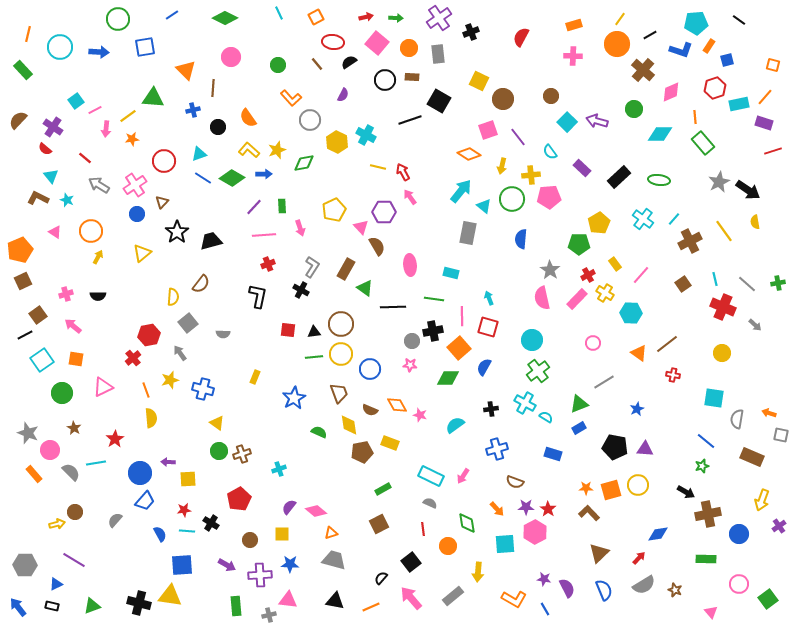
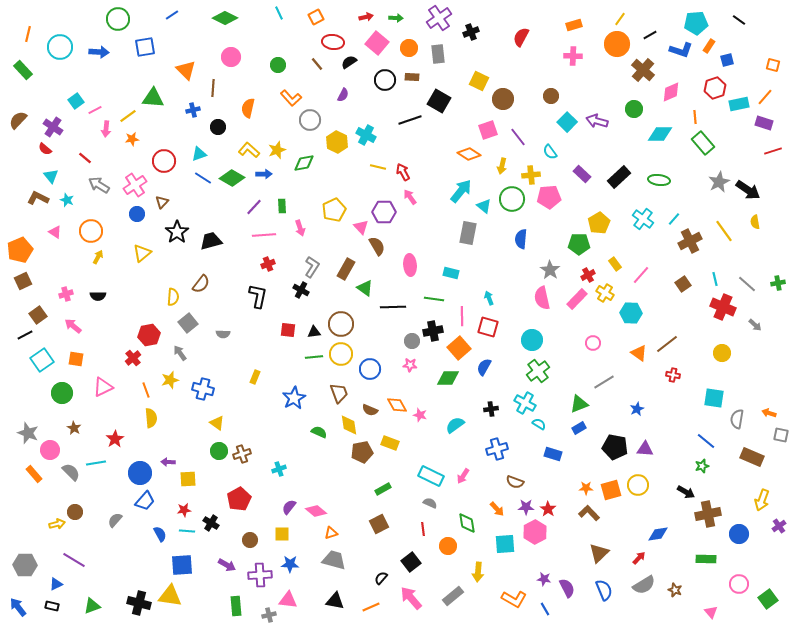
orange semicircle at (248, 118): moved 10 px up; rotated 48 degrees clockwise
purple rectangle at (582, 168): moved 6 px down
cyan semicircle at (546, 417): moved 7 px left, 7 px down
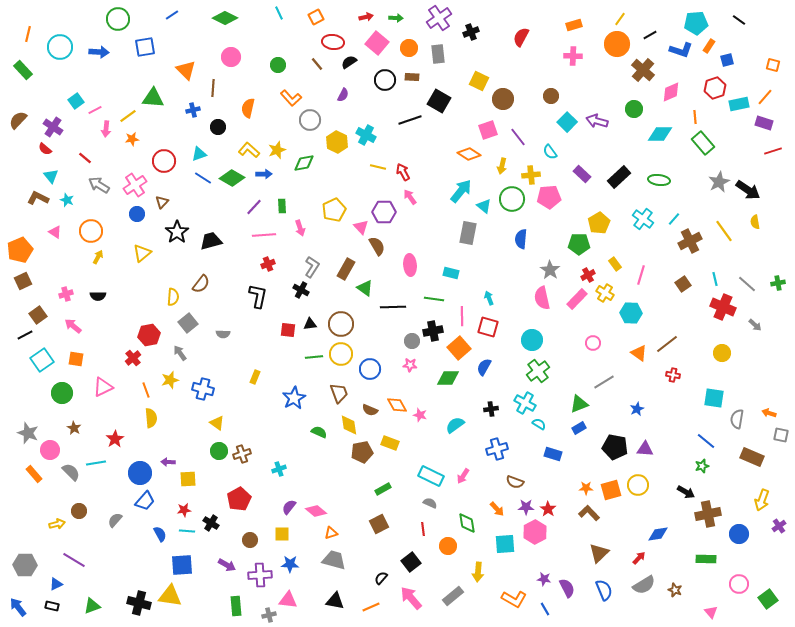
pink line at (641, 275): rotated 24 degrees counterclockwise
black triangle at (314, 332): moved 4 px left, 8 px up
brown circle at (75, 512): moved 4 px right, 1 px up
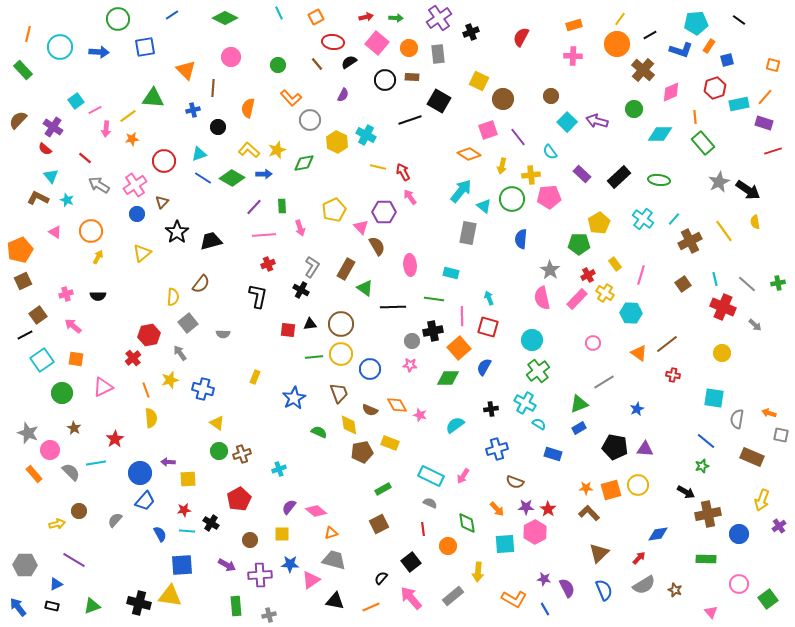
pink triangle at (288, 600): moved 23 px right, 20 px up; rotated 42 degrees counterclockwise
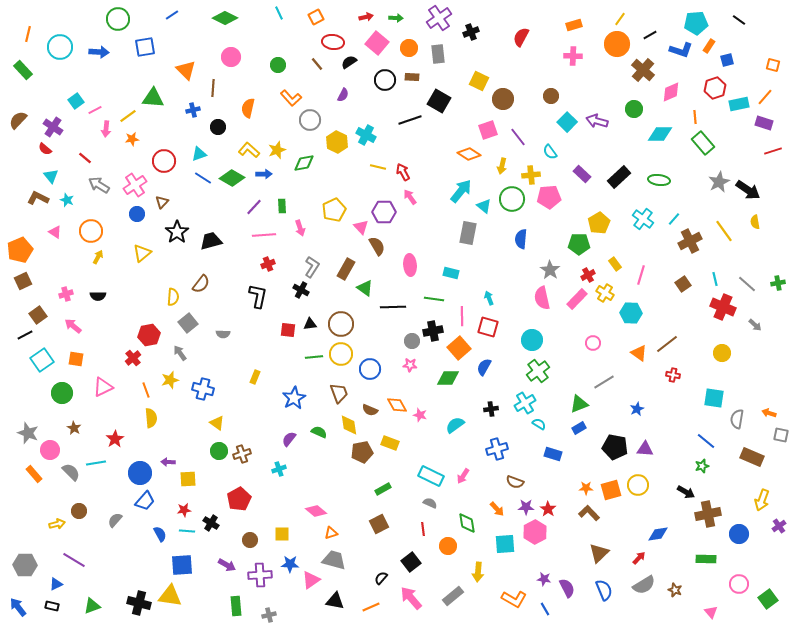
cyan cross at (525, 403): rotated 30 degrees clockwise
purple semicircle at (289, 507): moved 68 px up
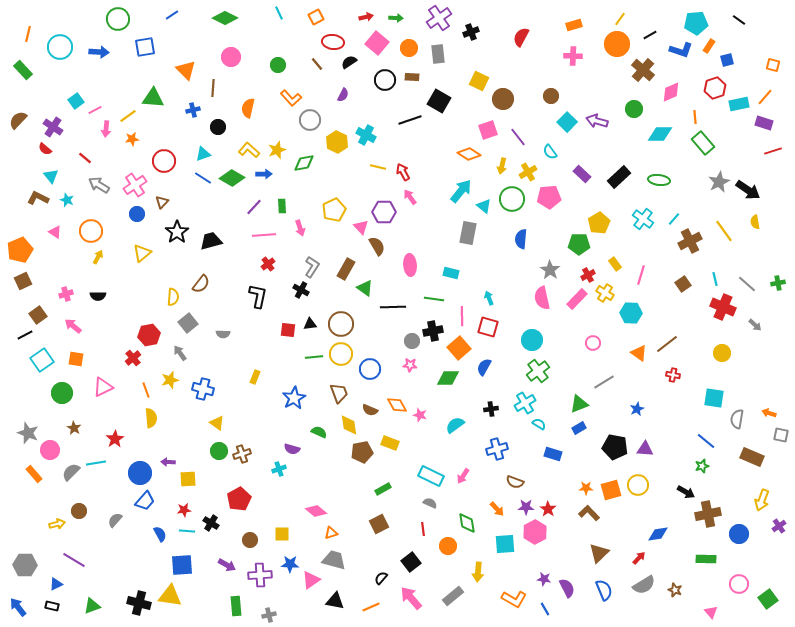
cyan triangle at (199, 154): moved 4 px right
yellow cross at (531, 175): moved 3 px left, 3 px up; rotated 24 degrees counterclockwise
red cross at (268, 264): rotated 16 degrees counterclockwise
purple semicircle at (289, 439): moved 3 px right, 10 px down; rotated 112 degrees counterclockwise
gray semicircle at (71, 472): rotated 90 degrees counterclockwise
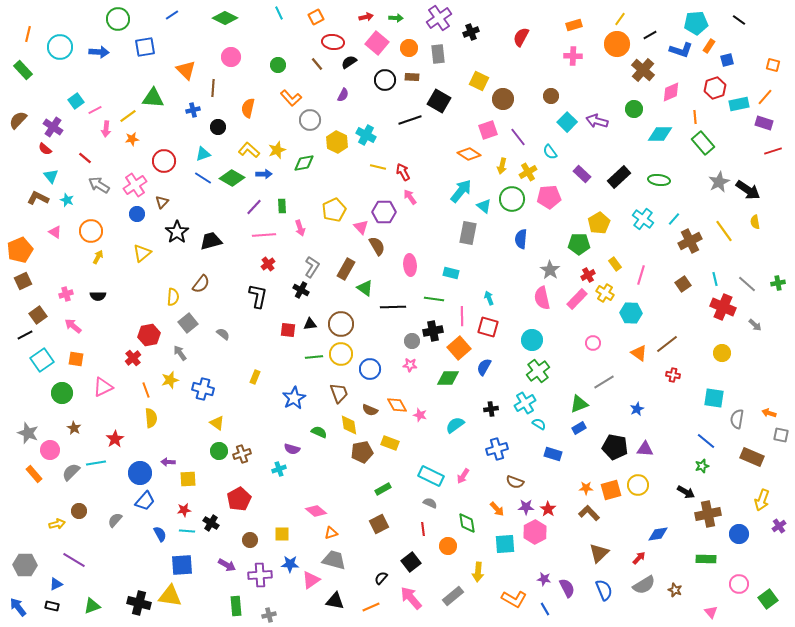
gray semicircle at (223, 334): rotated 144 degrees counterclockwise
